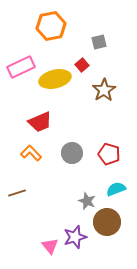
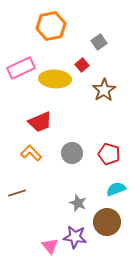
gray square: rotated 21 degrees counterclockwise
pink rectangle: moved 1 px down
yellow ellipse: rotated 16 degrees clockwise
gray star: moved 9 px left, 2 px down
purple star: rotated 25 degrees clockwise
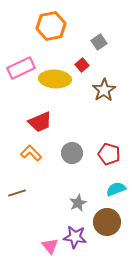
gray star: rotated 24 degrees clockwise
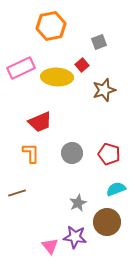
gray square: rotated 14 degrees clockwise
yellow ellipse: moved 2 px right, 2 px up
brown star: rotated 15 degrees clockwise
orange L-shape: rotated 45 degrees clockwise
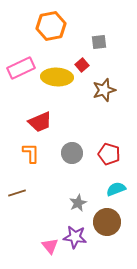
gray square: rotated 14 degrees clockwise
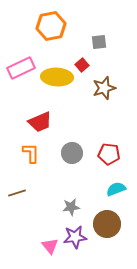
brown star: moved 2 px up
red pentagon: rotated 10 degrees counterclockwise
gray star: moved 7 px left, 4 px down; rotated 18 degrees clockwise
brown circle: moved 2 px down
purple star: rotated 15 degrees counterclockwise
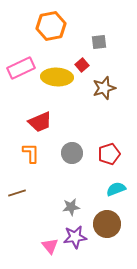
red pentagon: rotated 25 degrees counterclockwise
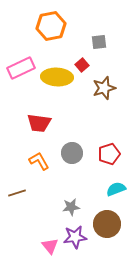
red trapezoid: moved 1 px left, 1 px down; rotated 30 degrees clockwise
orange L-shape: moved 8 px right, 8 px down; rotated 30 degrees counterclockwise
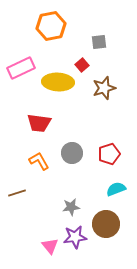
yellow ellipse: moved 1 px right, 5 px down
brown circle: moved 1 px left
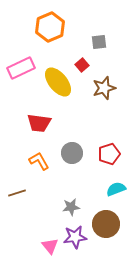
orange hexagon: moved 1 px left, 1 px down; rotated 12 degrees counterclockwise
yellow ellipse: rotated 48 degrees clockwise
